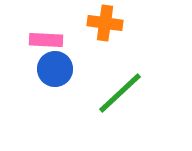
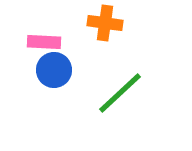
pink rectangle: moved 2 px left, 2 px down
blue circle: moved 1 px left, 1 px down
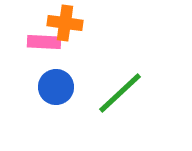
orange cross: moved 40 px left
blue circle: moved 2 px right, 17 px down
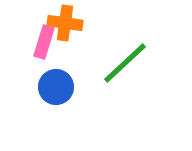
pink rectangle: rotated 76 degrees counterclockwise
green line: moved 5 px right, 30 px up
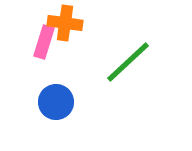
green line: moved 3 px right, 1 px up
blue circle: moved 15 px down
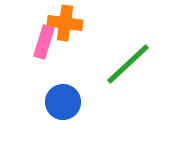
green line: moved 2 px down
blue circle: moved 7 px right
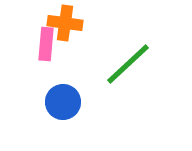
pink rectangle: moved 2 px right, 2 px down; rotated 12 degrees counterclockwise
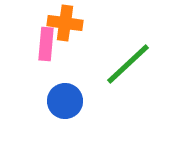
blue circle: moved 2 px right, 1 px up
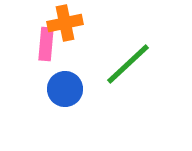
orange cross: rotated 20 degrees counterclockwise
blue circle: moved 12 px up
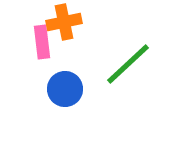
orange cross: moved 1 px left, 1 px up
pink rectangle: moved 4 px left, 2 px up; rotated 12 degrees counterclockwise
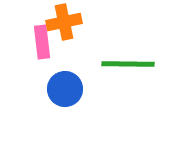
green line: rotated 44 degrees clockwise
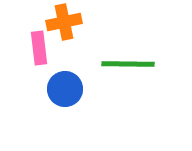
pink rectangle: moved 3 px left, 6 px down
